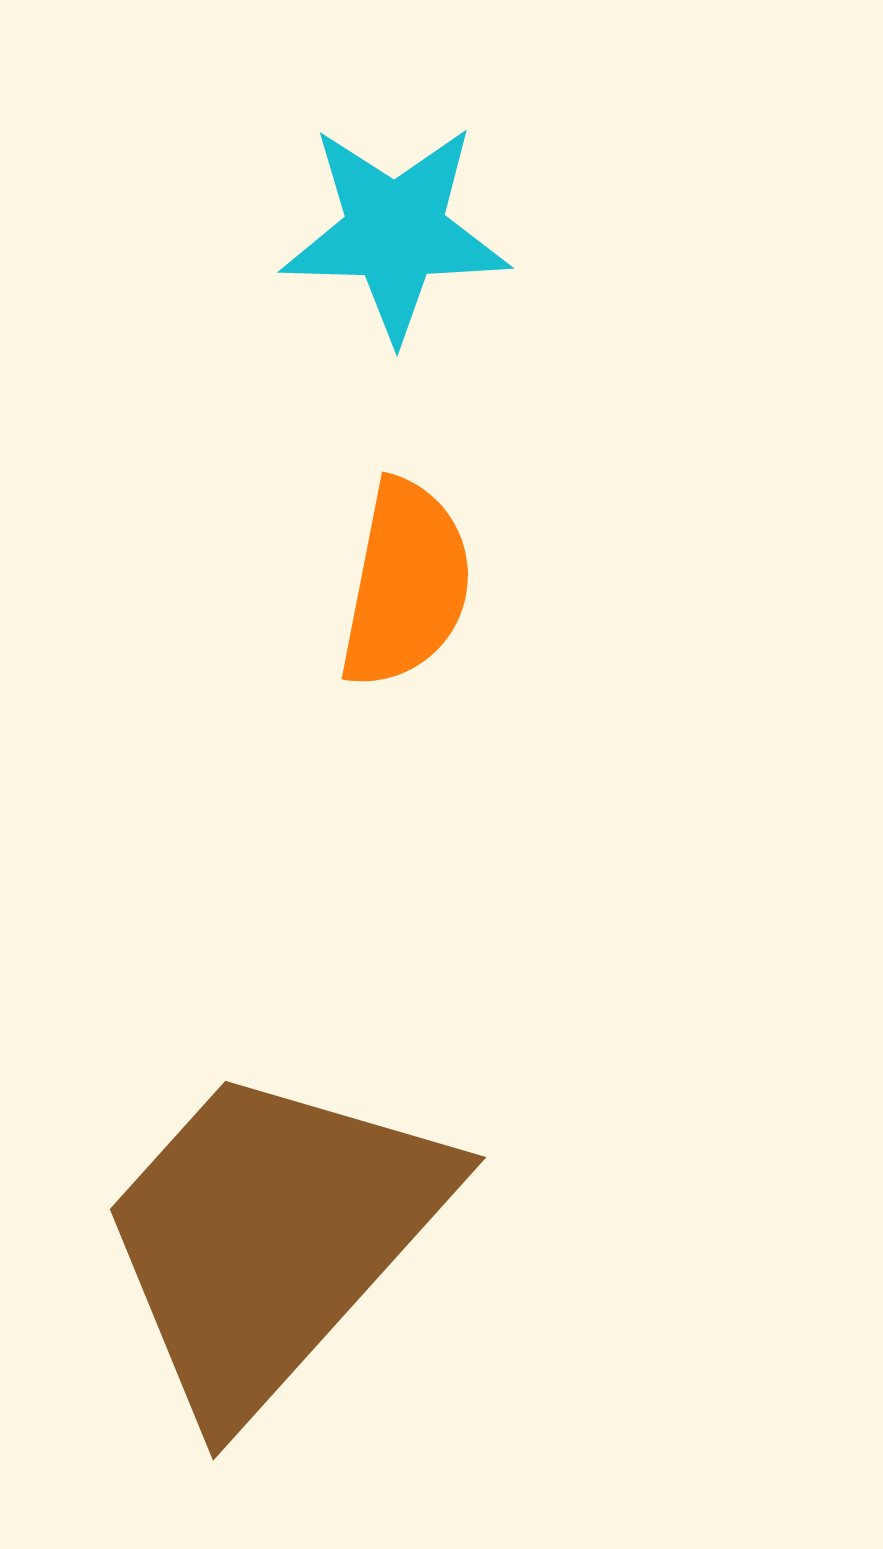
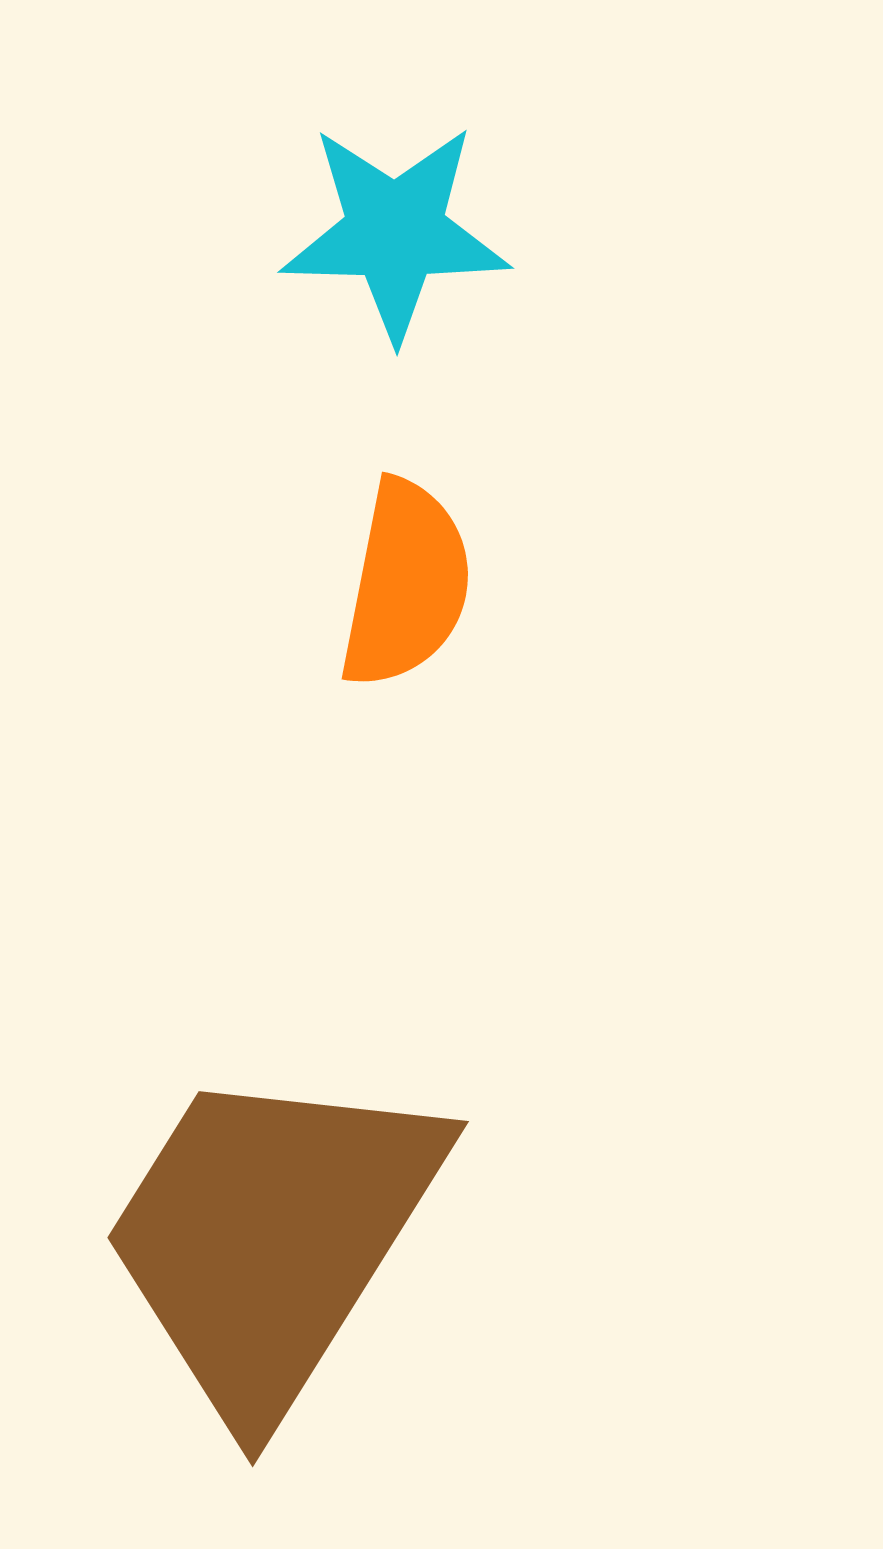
brown trapezoid: rotated 10 degrees counterclockwise
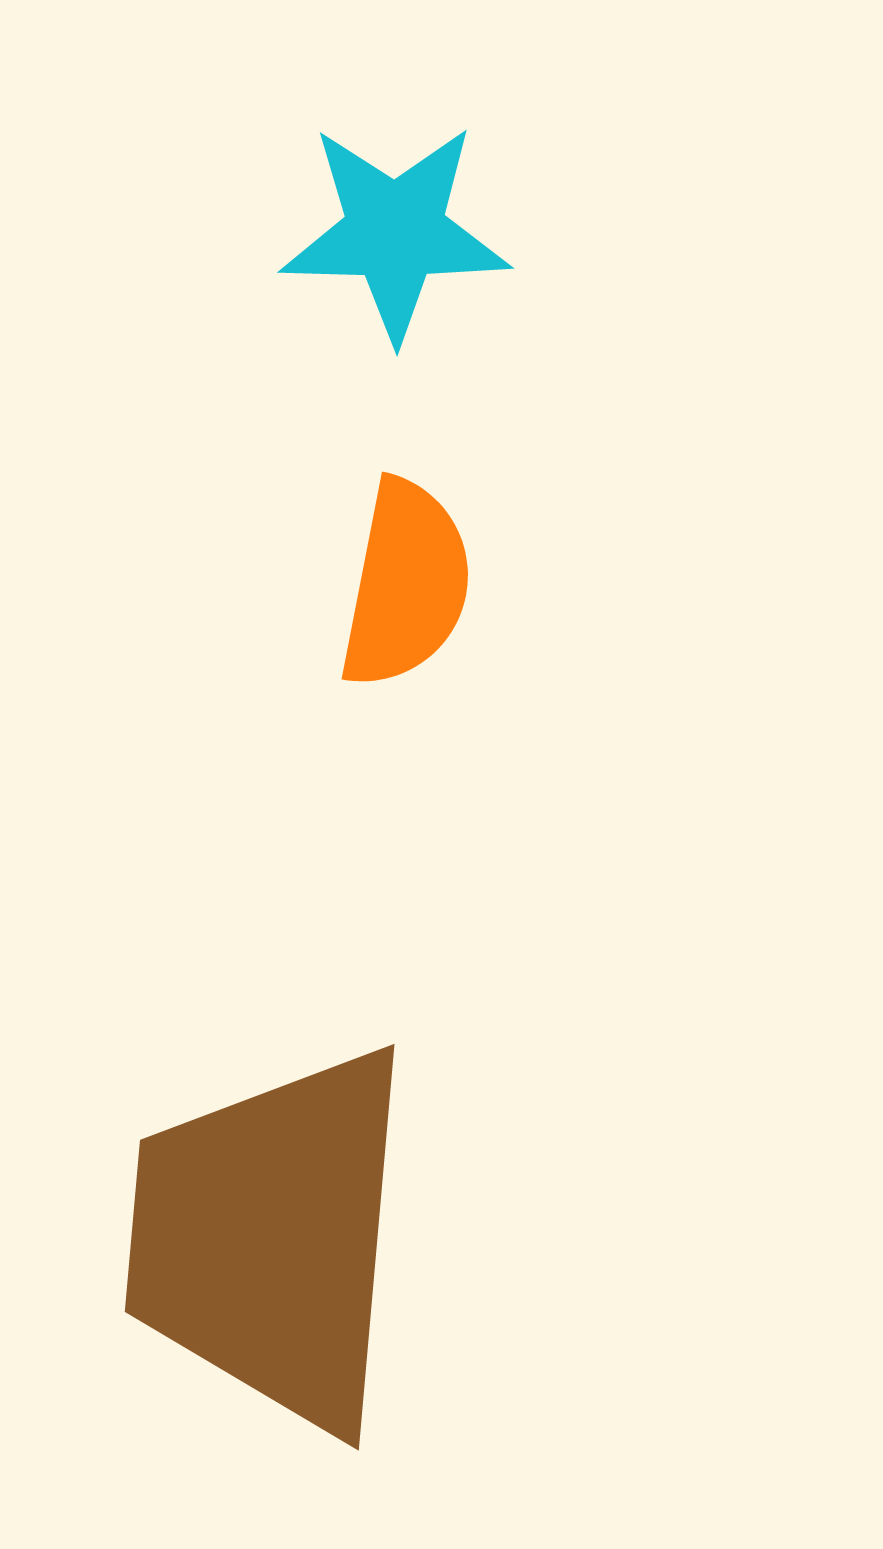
brown trapezoid: rotated 27 degrees counterclockwise
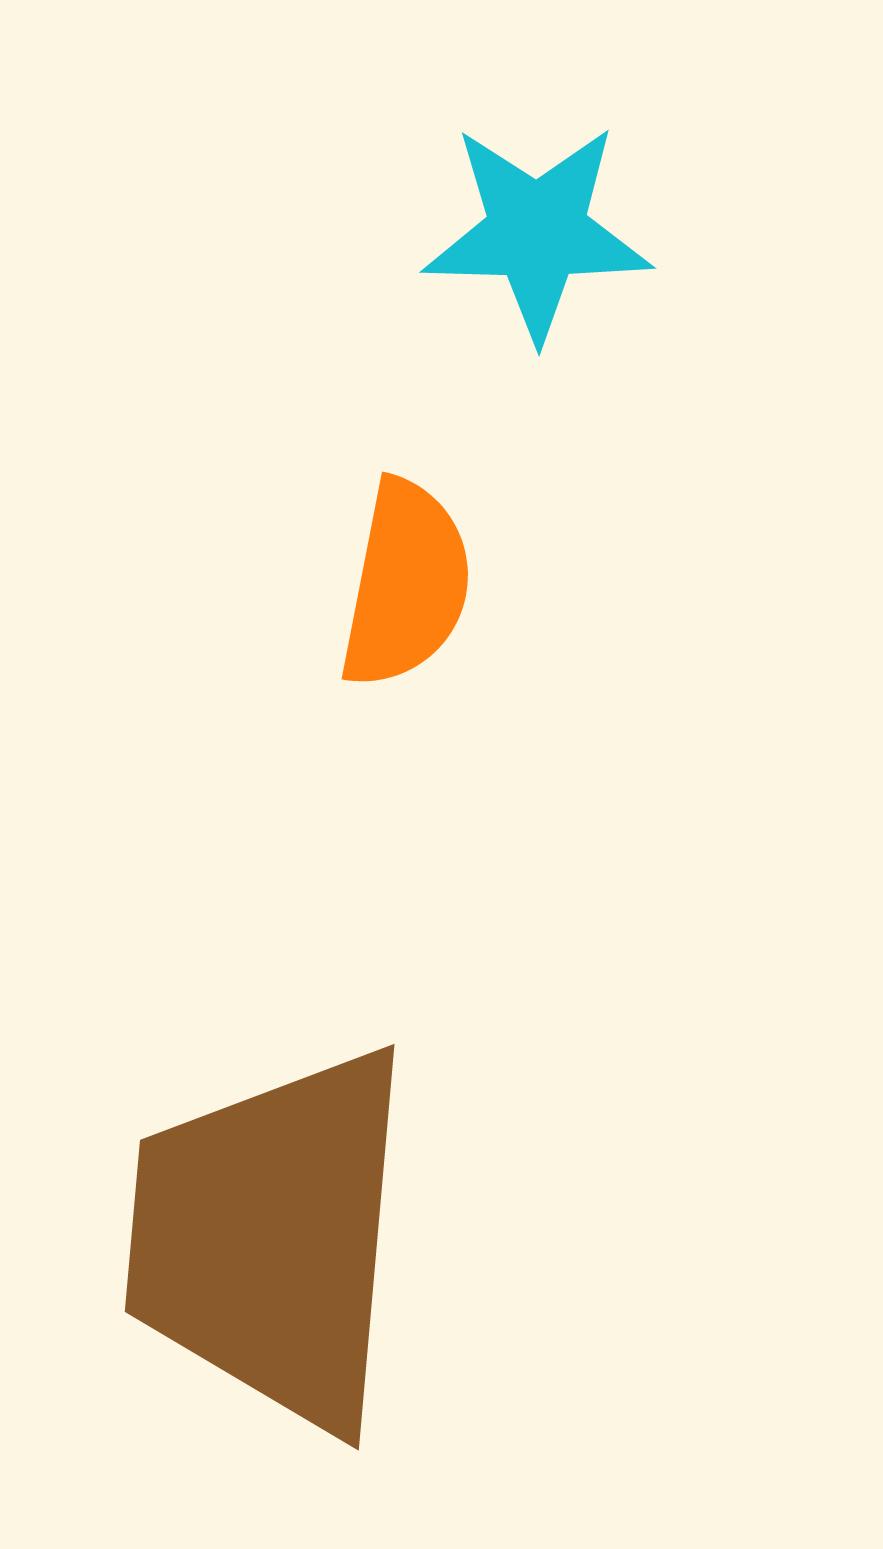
cyan star: moved 142 px right
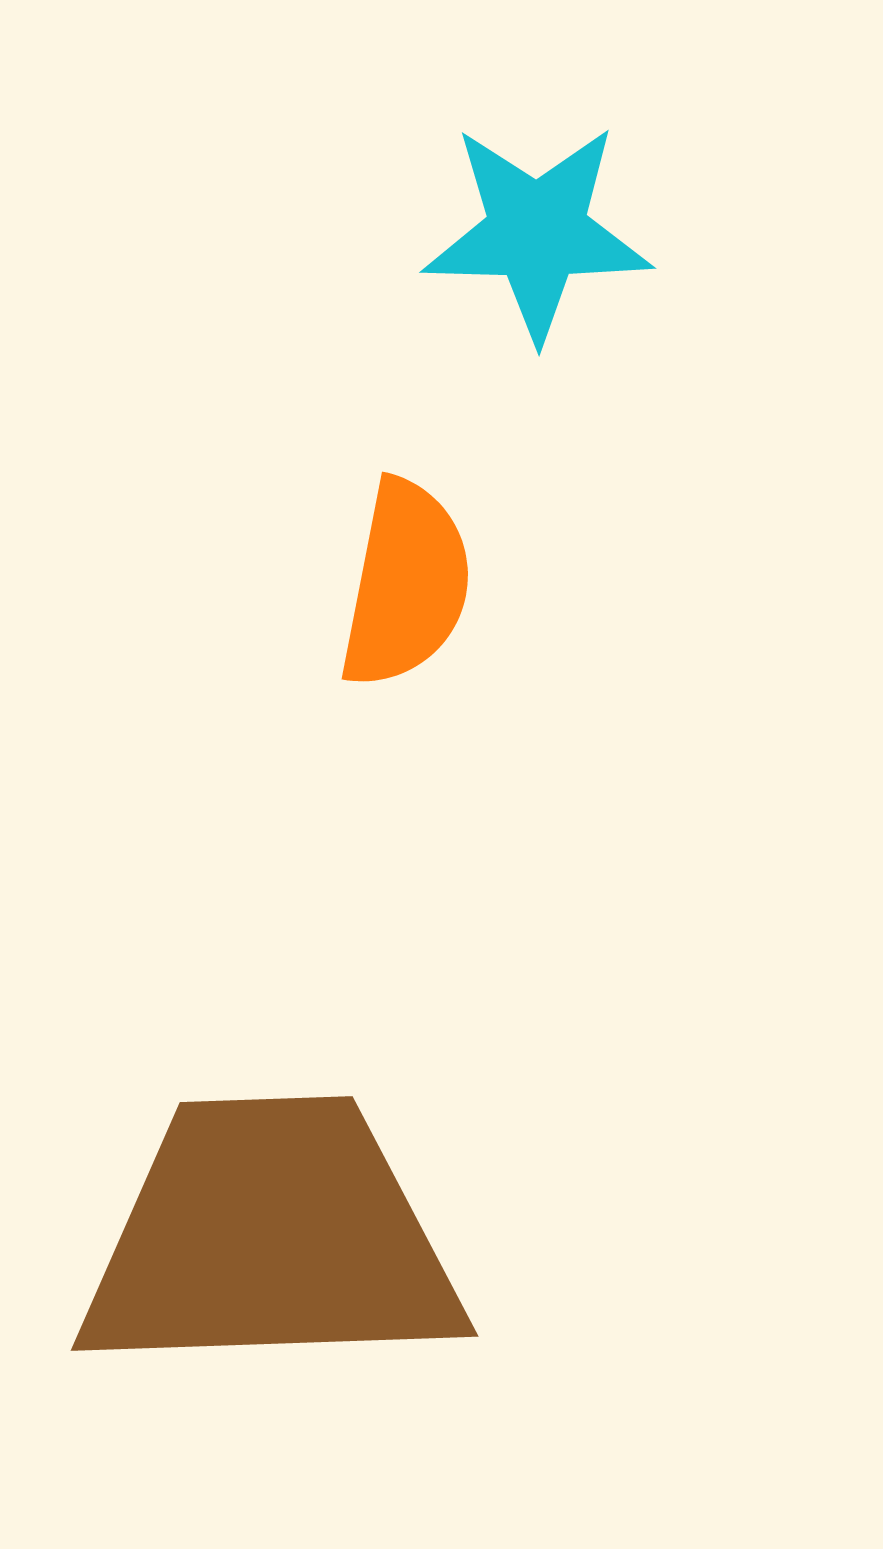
brown trapezoid: rotated 83 degrees clockwise
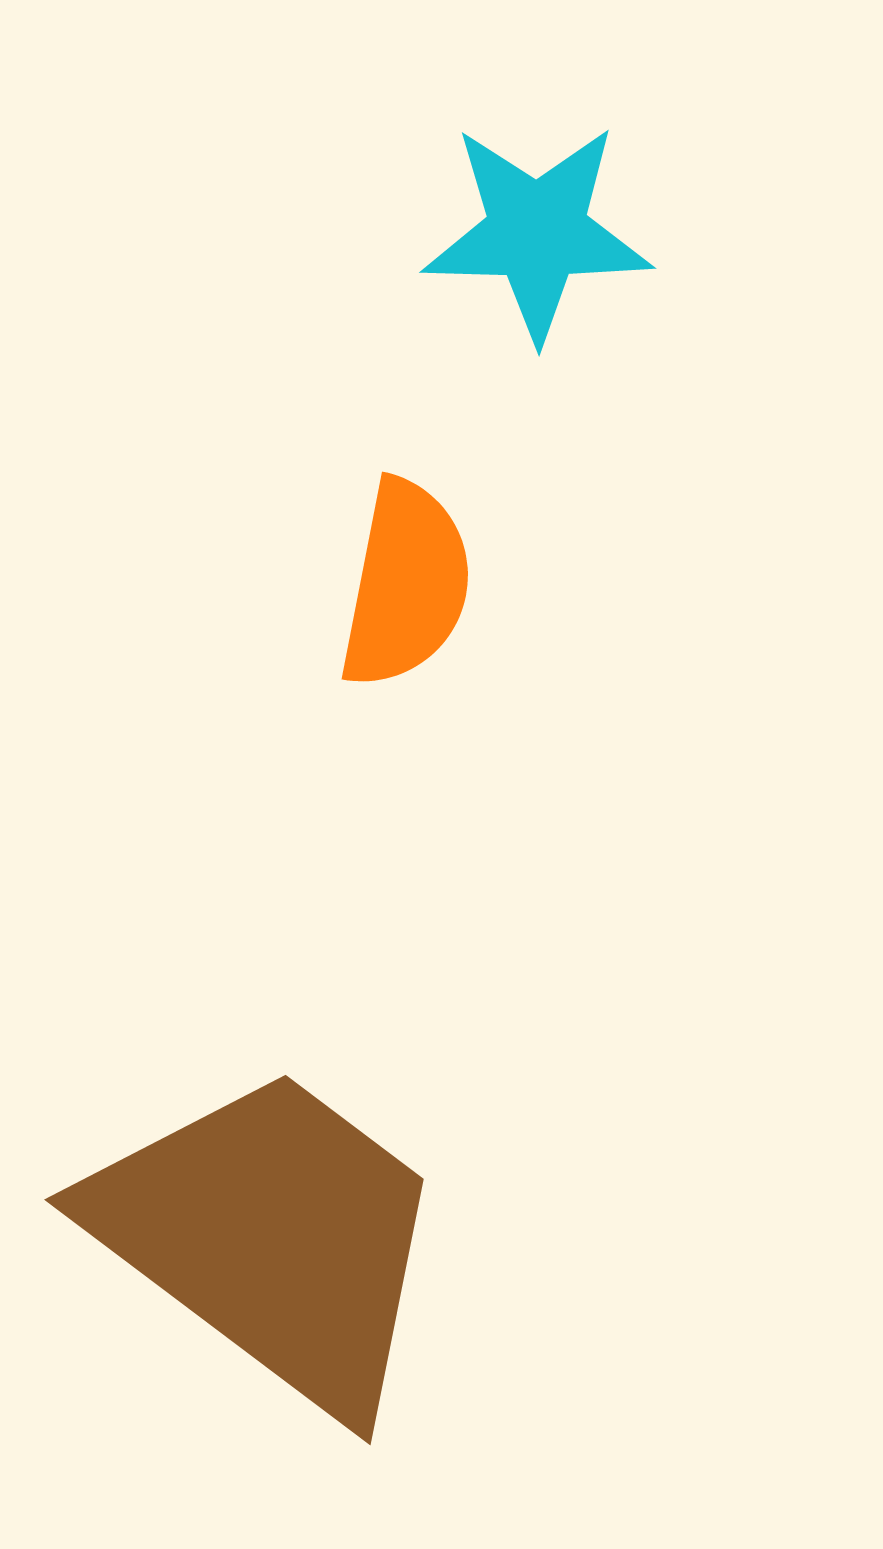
brown trapezoid: rotated 39 degrees clockwise
